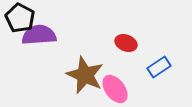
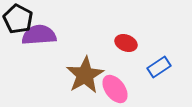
black pentagon: moved 2 px left, 1 px down
brown star: rotated 18 degrees clockwise
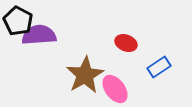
black pentagon: moved 2 px down
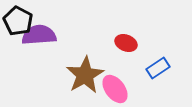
blue rectangle: moved 1 px left, 1 px down
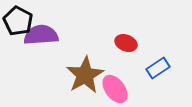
purple semicircle: moved 2 px right
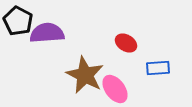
purple semicircle: moved 6 px right, 2 px up
red ellipse: rotated 10 degrees clockwise
blue rectangle: rotated 30 degrees clockwise
brown star: rotated 15 degrees counterclockwise
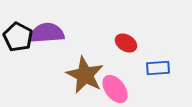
black pentagon: moved 16 px down
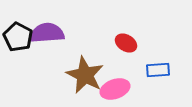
blue rectangle: moved 2 px down
pink ellipse: rotated 72 degrees counterclockwise
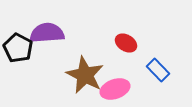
black pentagon: moved 11 px down
blue rectangle: rotated 50 degrees clockwise
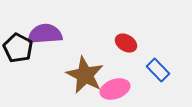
purple semicircle: moved 2 px left, 1 px down
